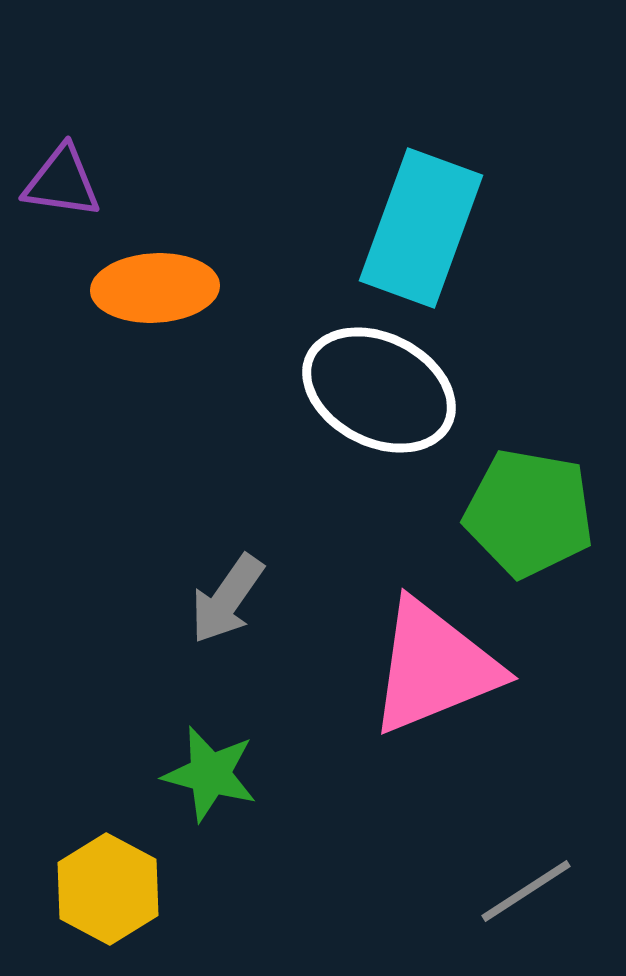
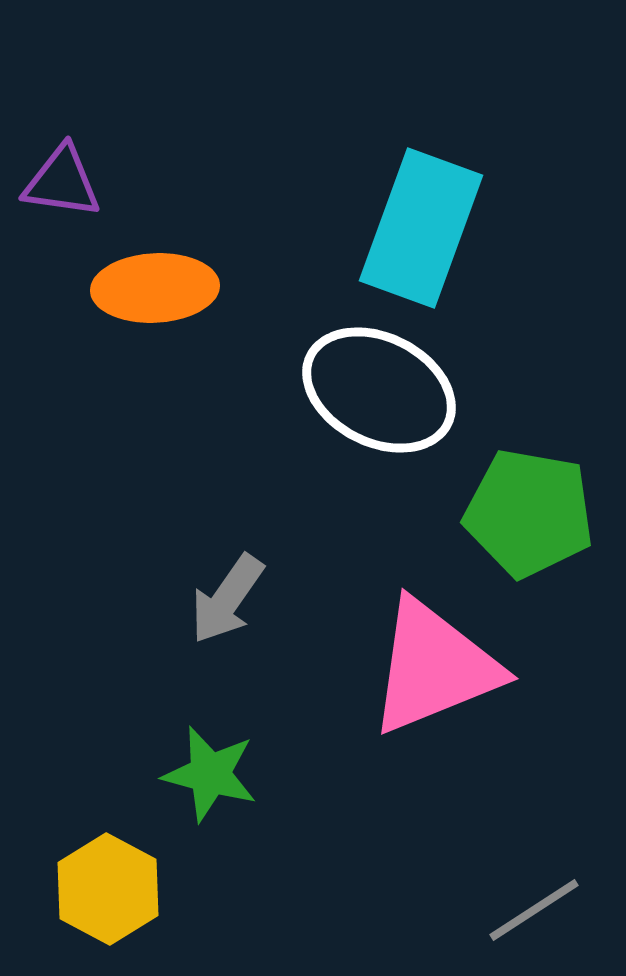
gray line: moved 8 px right, 19 px down
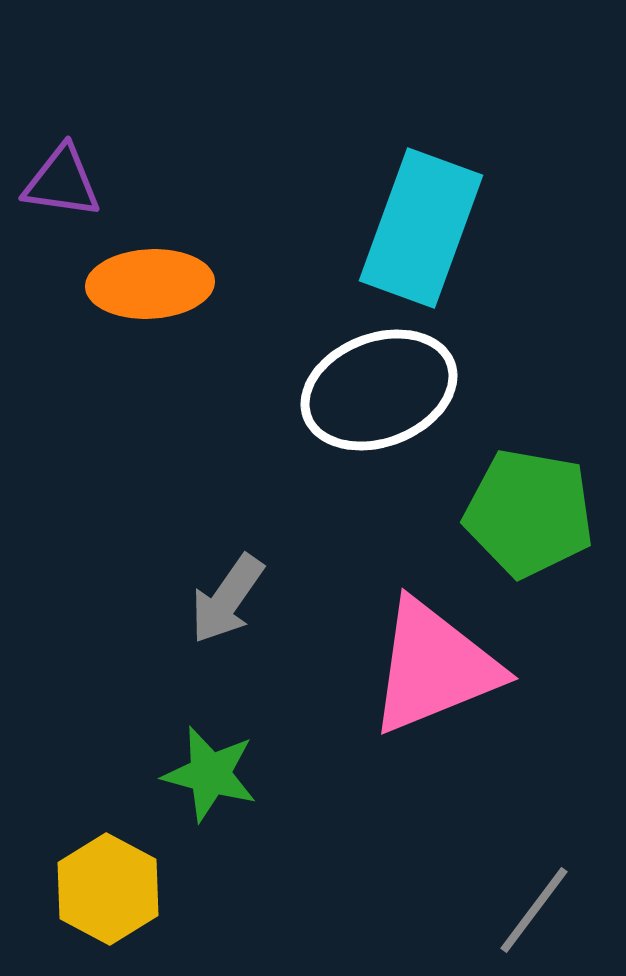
orange ellipse: moved 5 px left, 4 px up
white ellipse: rotated 48 degrees counterclockwise
gray line: rotated 20 degrees counterclockwise
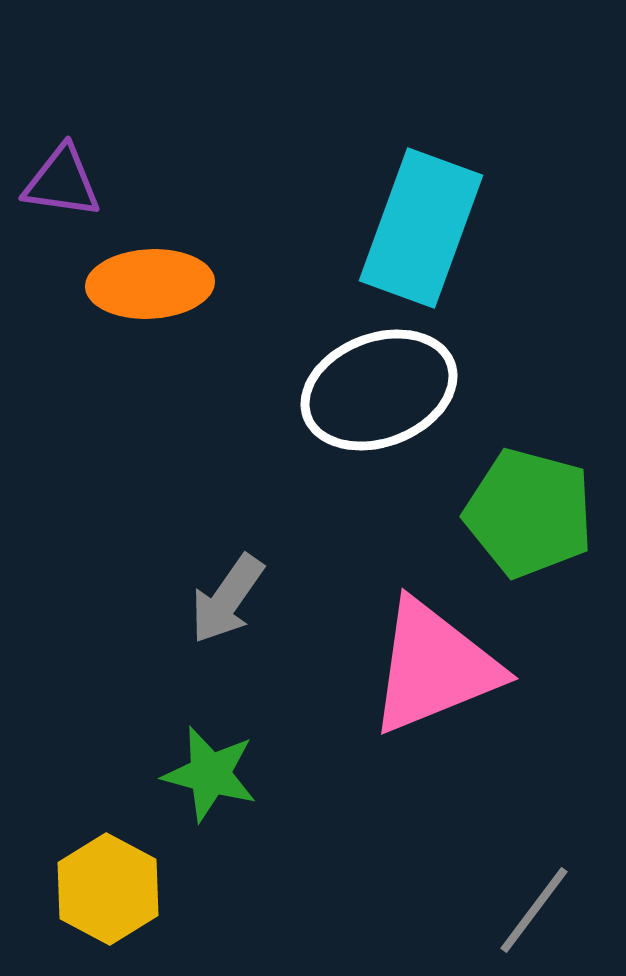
green pentagon: rotated 5 degrees clockwise
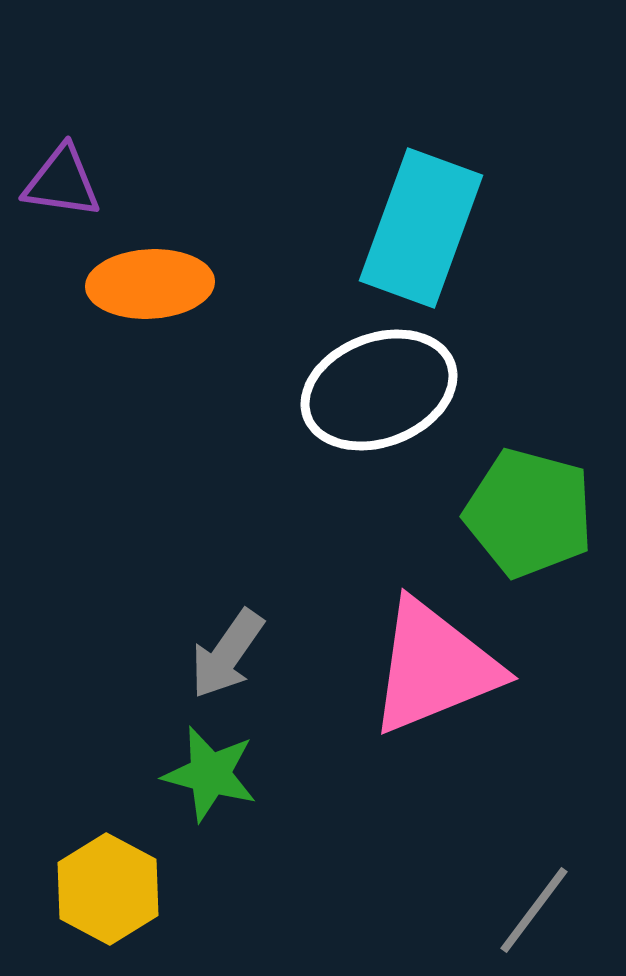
gray arrow: moved 55 px down
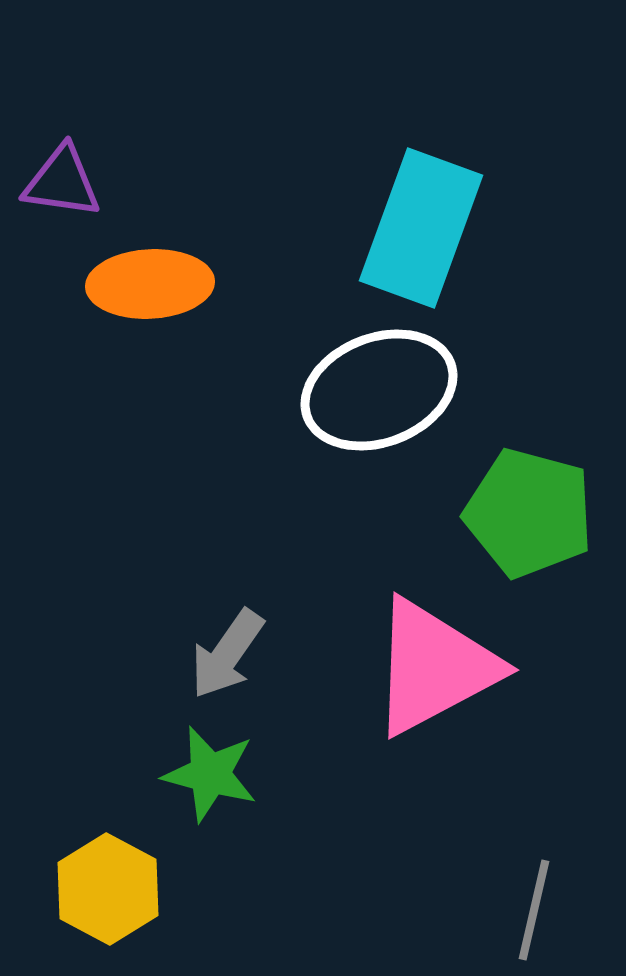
pink triangle: rotated 6 degrees counterclockwise
gray line: rotated 24 degrees counterclockwise
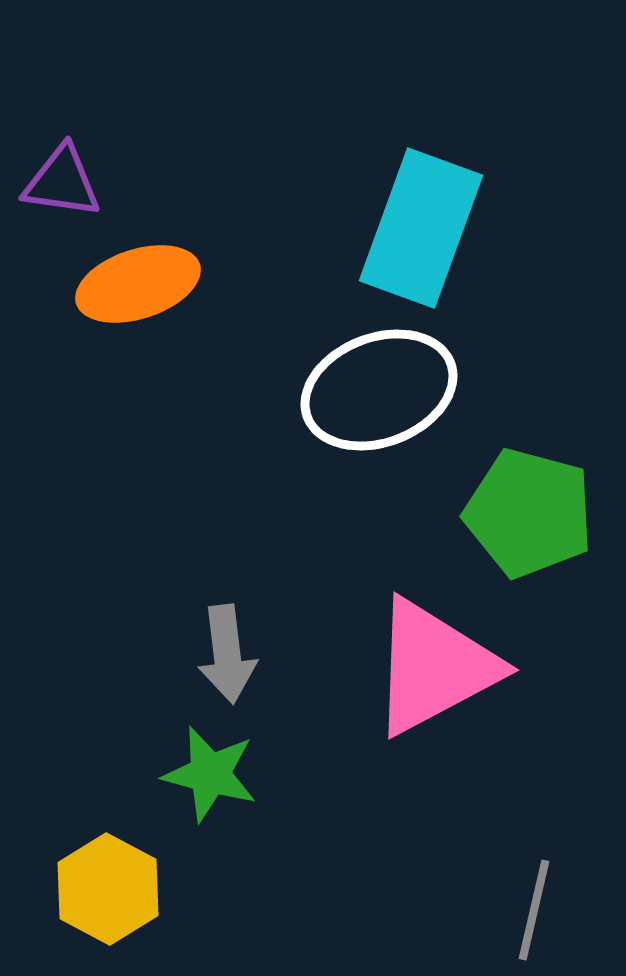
orange ellipse: moved 12 px left; rotated 15 degrees counterclockwise
gray arrow: rotated 42 degrees counterclockwise
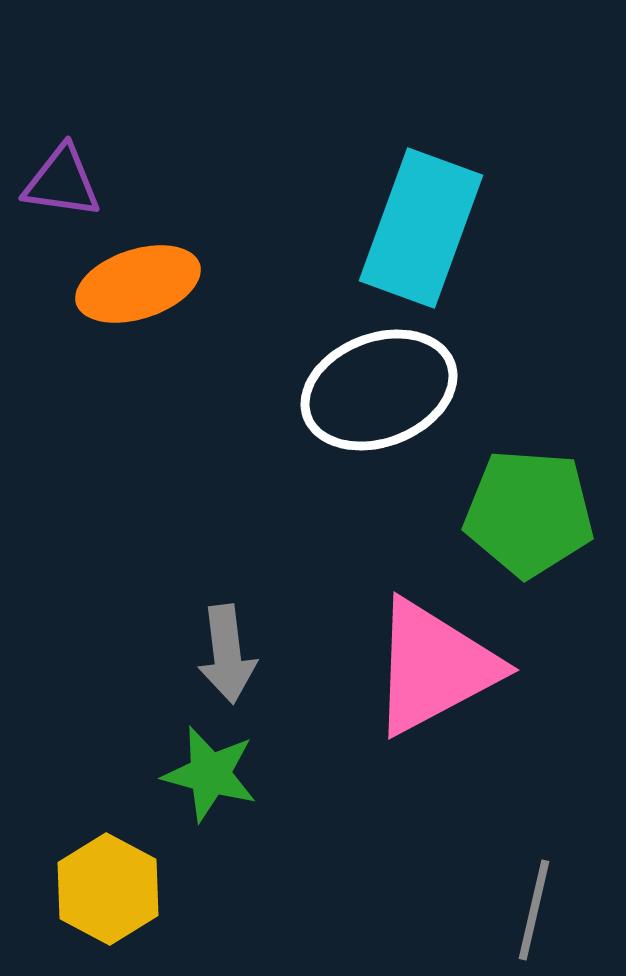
green pentagon: rotated 11 degrees counterclockwise
